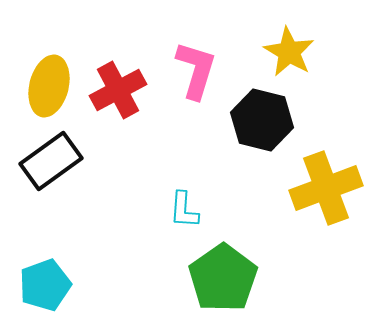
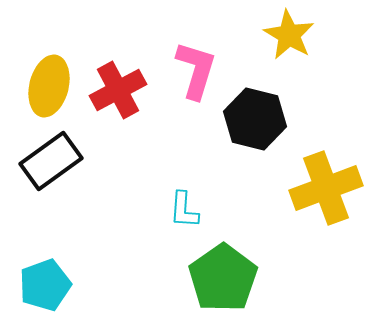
yellow star: moved 17 px up
black hexagon: moved 7 px left, 1 px up
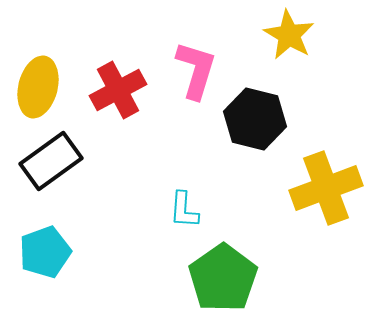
yellow ellipse: moved 11 px left, 1 px down
cyan pentagon: moved 33 px up
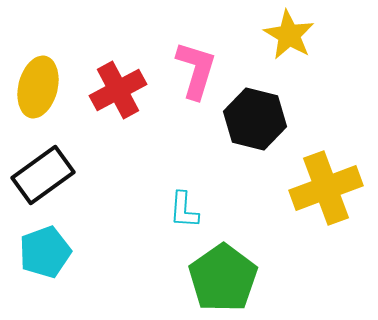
black rectangle: moved 8 px left, 14 px down
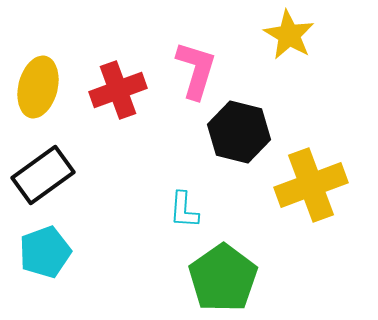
red cross: rotated 8 degrees clockwise
black hexagon: moved 16 px left, 13 px down
yellow cross: moved 15 px left, 3 px up
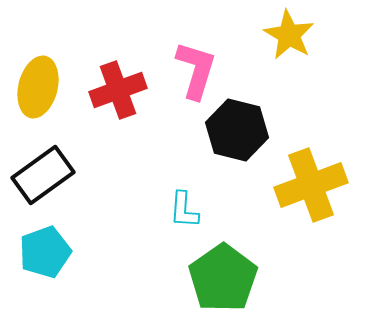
black hexagon: moved 2 px left, 2 px up
